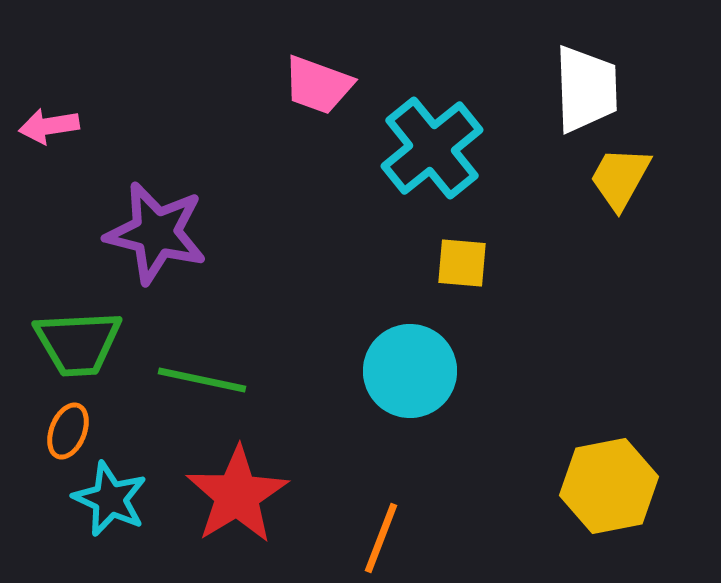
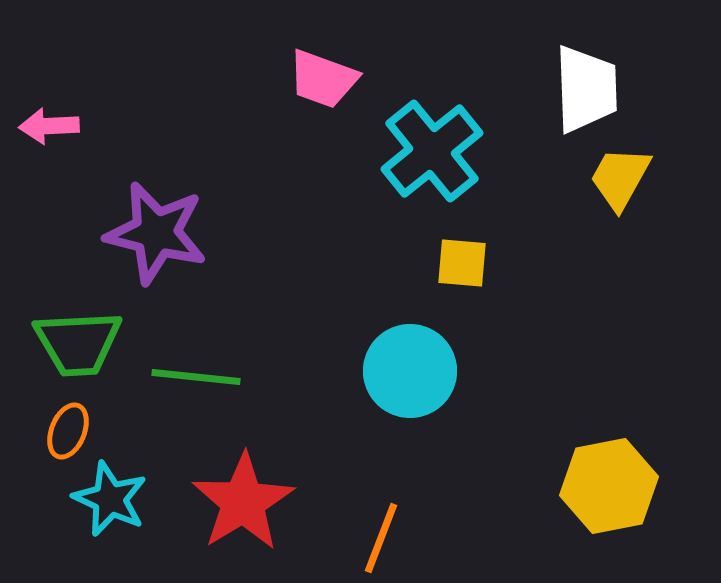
pink trapezoid: moved 5 px right, 6 px up
pink arrow: rotated 6 degrees clockwise
cyan cross: moved 3 px down
green line: moved 6 px left, 3 px up; rotated 6 degrees counterclockwise
red star: moved 6 px right, 7 px down
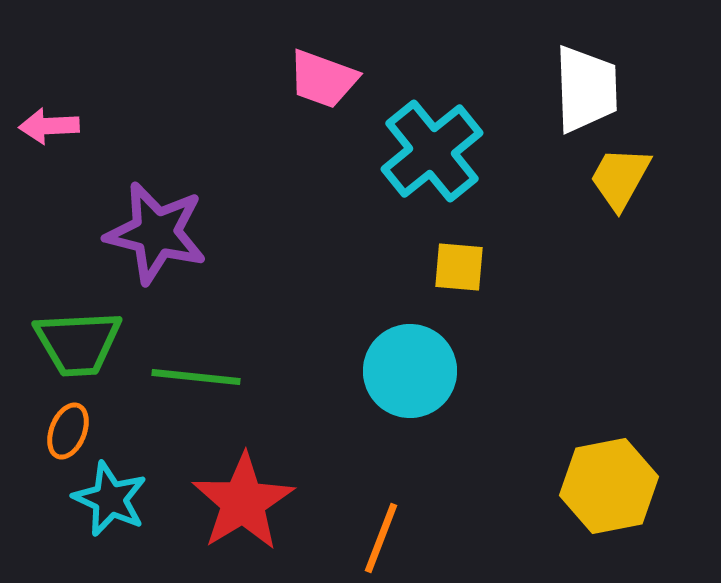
yellow square: moved 3 px left, 4 px down
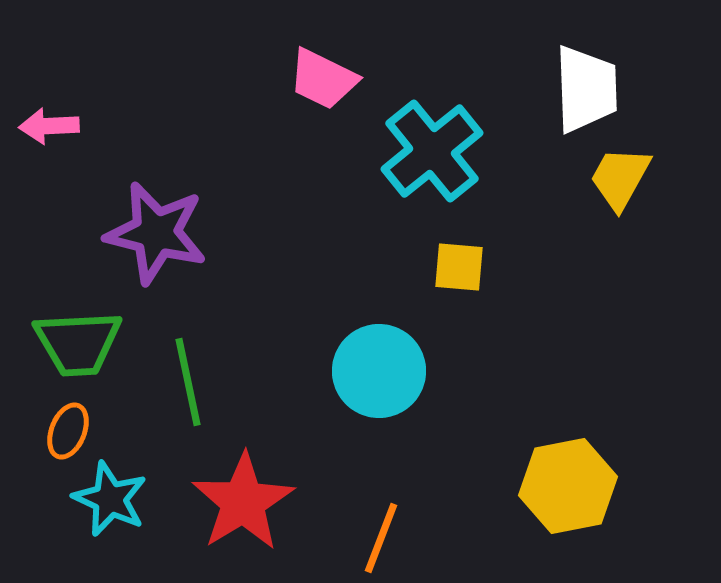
pink trapezoid: rotated 6 degrees clockwise
cyan circle: moved 31 px left
green line: moved 8 px left, 5 px down; rotated 72 degrees clockwise
yellow hexagon: moved 41 px left
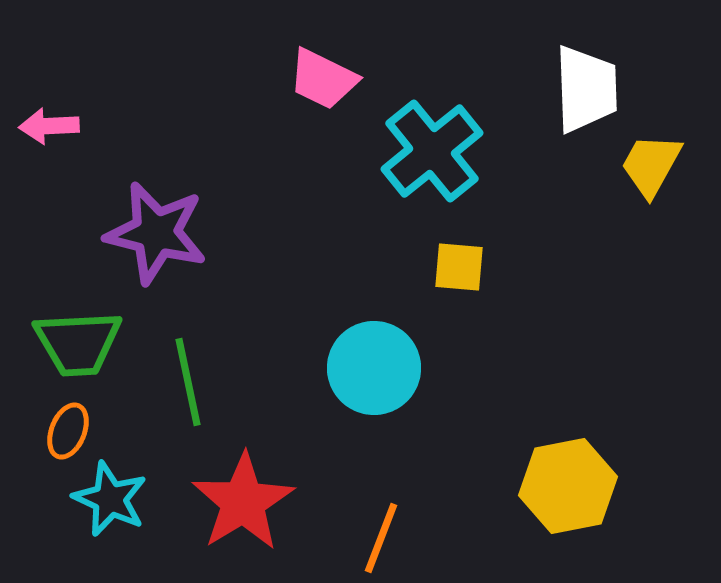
yellow trapezoid: moved 31 px right, 13 px up
cyan circle: moved 5 px left, 3 px up
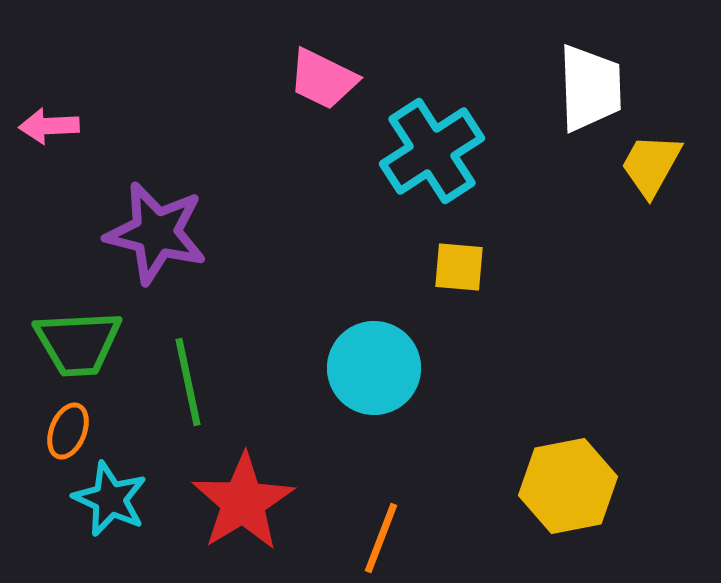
white trapezoid: moved 4 px right, 1 px up
cyan cross: rotated 6 degrees clockwise
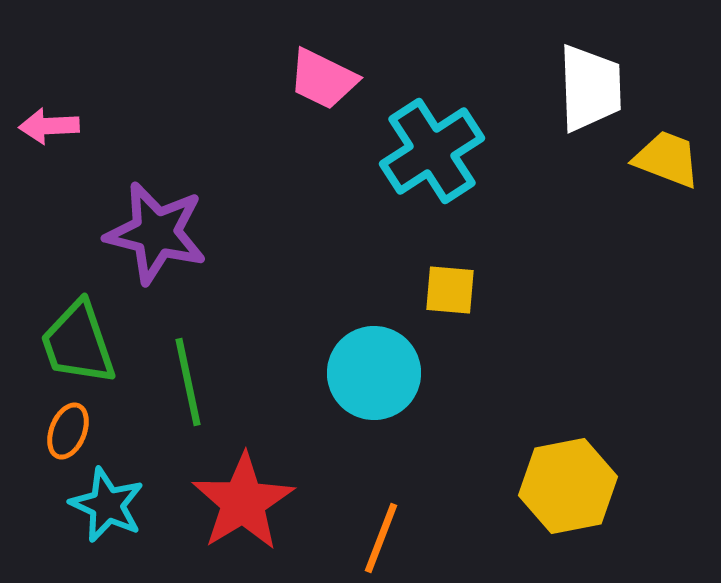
yellow trapezoid: moved 16 px right, 6 px up; rotated 82 degrees clockwise
yellow square: moved 9 px left, 23 px down
green trapezoid: rotated 74 degrees clockwise
cyan circle: moved 5 px down
cyan star: moved 3 px left, 6 px down
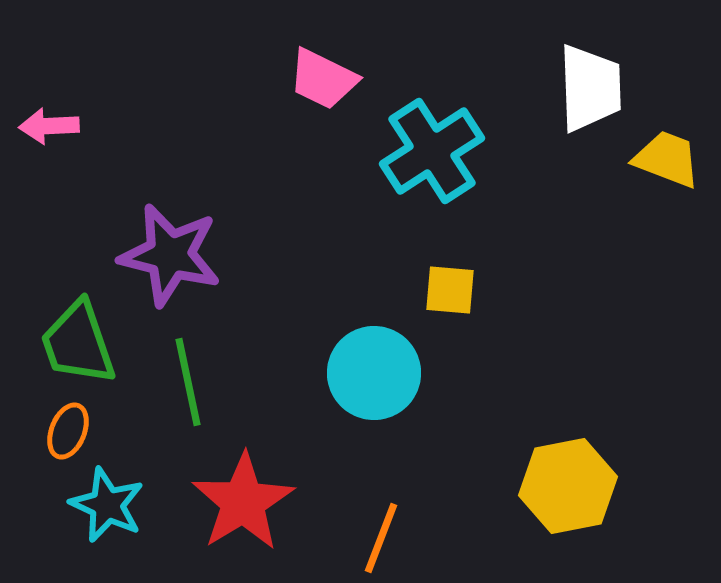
purple star: moved 14 px right, 22 px down
